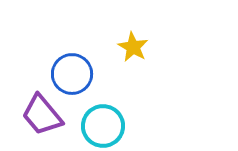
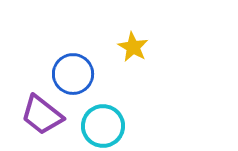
blue circle: moved 1 px right
purple trapezoid: rotated 12 degrees counterclockwise
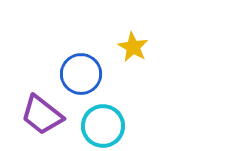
blue circle: moved 8 px right
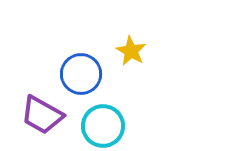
yellow star: moved 2 px left, 4 px down
purple trapezoid: rotated 9 degrees counterclockwise
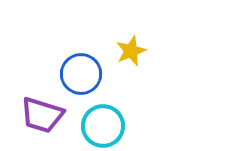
yellow star: rotated 20 degrees clockwise
purple trapezoid: rotated 12 degrees counterclockwise
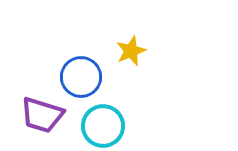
blue circle: moved 3 px down
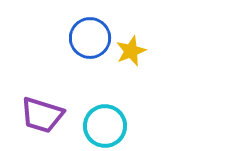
blue circle: moved 9 px right, 39 px up
cyan circle: moved 2 px right
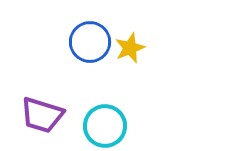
blue circle: moved 4 px down
yellow star: moved 1 px left, 3 px up
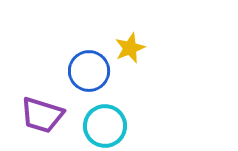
blue circle: moved 1 px left, 29 px down
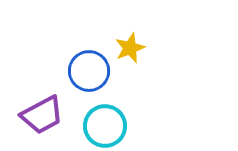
purple trapezoid: rotated 45 degrees counterclockwise
